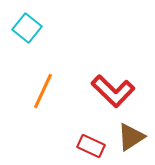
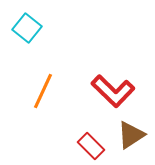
brown triangle: moved 2 px up
red rectangle: rotated 20 degrees clockwise
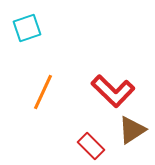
cyan square: rotated 32 degrees clockwise
orange line: moved 1 px down
brown triangle: moved 1 px right, 5 px up
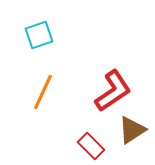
cyan square: moved 12 px right, 7 px down
red L-shape: rotated 78 degrees counterclockwise
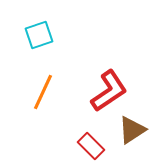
red L-shape: moved 4 px left
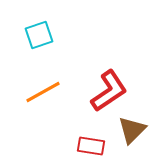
orange line: rotated 36 degrees clockwise
brown triangle: rotated 12 degrees counterclockwise
red rectangle: rotated 36 degrees counterclockwise
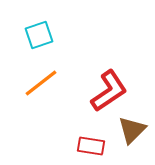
orange line: moved 2 px left, 9 px up; rotated 9 degrees counterclockwise
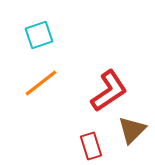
red rectangle: rotated 64 degrees clockwise
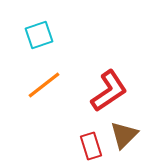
orange line: moved 3 px right, 2 px down
brown triangle: moved 8 px left, 5 px down
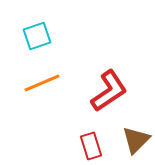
cyan square: moved 2 px left, 1 px down
orange line: moved 2 px left, 2 px up; rotated 15 degrees clockwise
brown triangle: moved 12 px right, 5 px down
